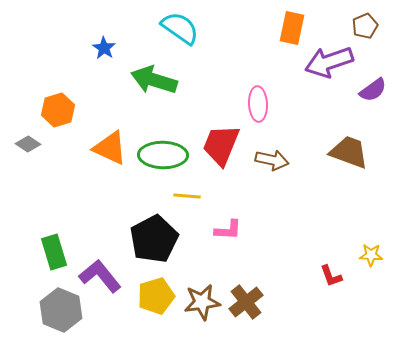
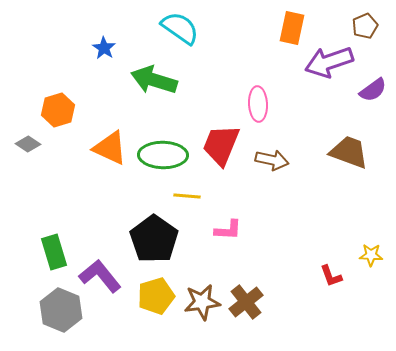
black pentagon: rotated 9 degrees counterclockwise
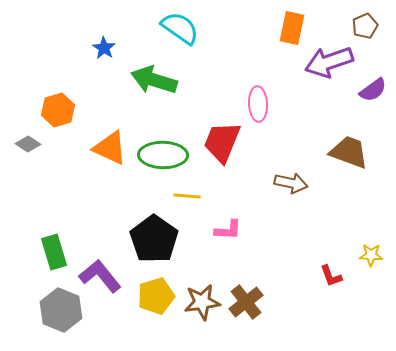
red trapezoid: moved 1 px right, 3 px up
brown arrow: moved 19 px right, 23 px down
